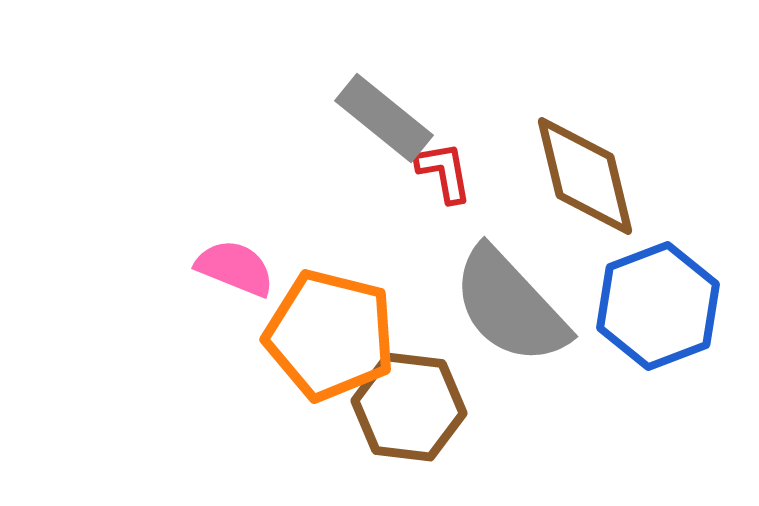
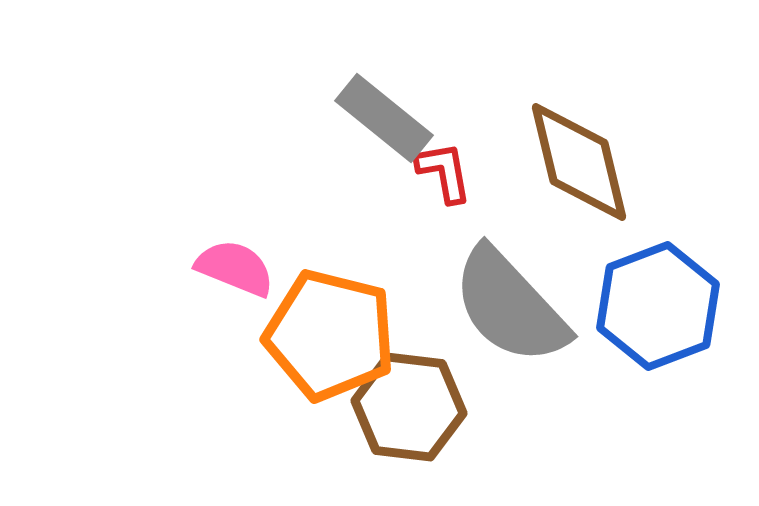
brown diamond: moved 6 px left, 14 px up
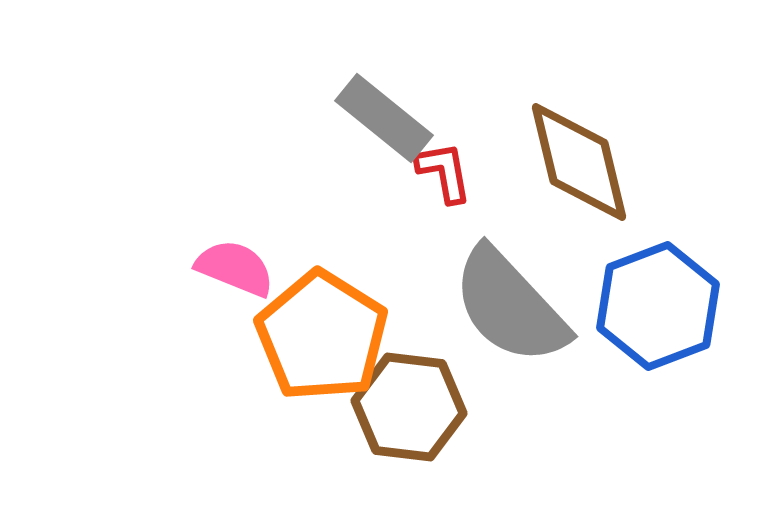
orange pentagon: moved 8 px left, 1 px down; rotated 18 degrees clockwise
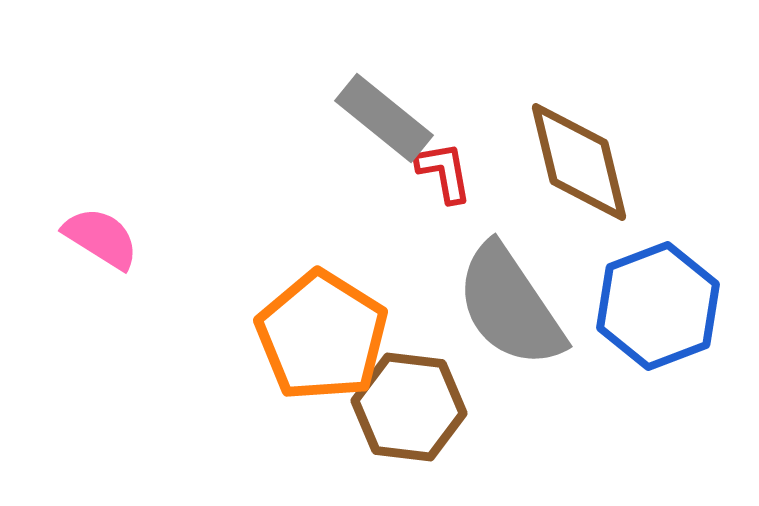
pink semicircle: moved 134 px left, 30 px up; rotated 10 degrees clockwise
gray semicircle: rotated 9 degrees clockwise
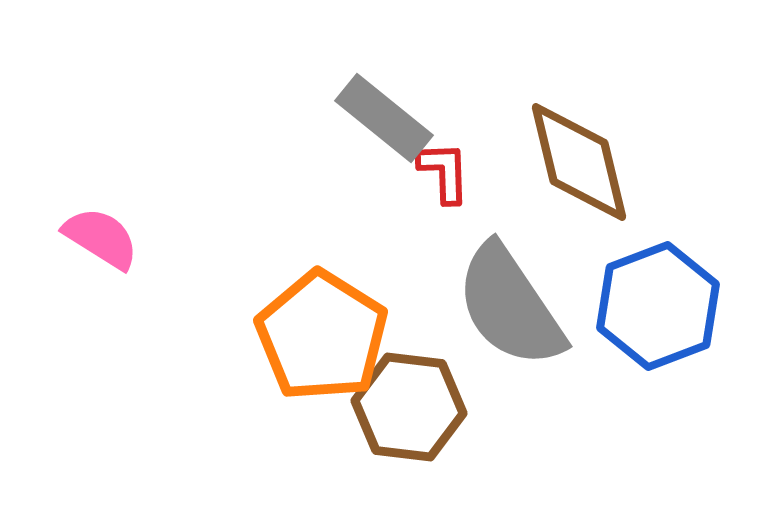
red L-shape: rotated 8 degrees clockwise
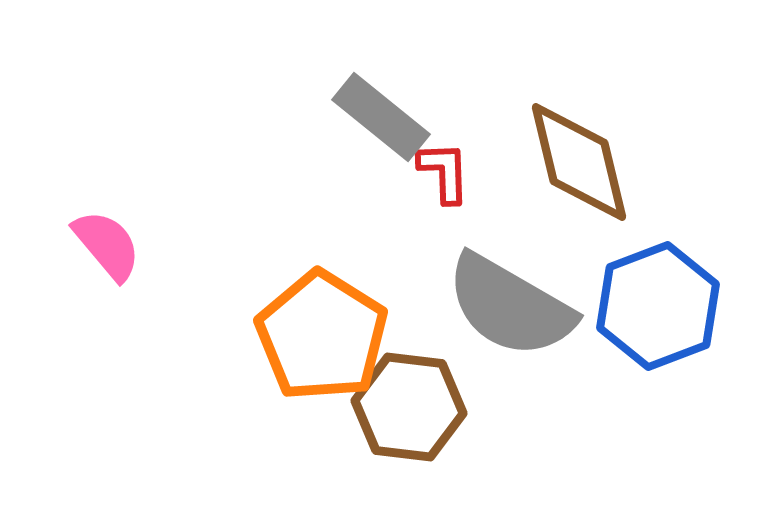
gray rectangle: moved 3 px left, 1 px up
pink semicircle: moved 6 px right, 7 px down; rotated 18 degrees clockwise
gray semicircle: rotated 26 degrees counterclockwise
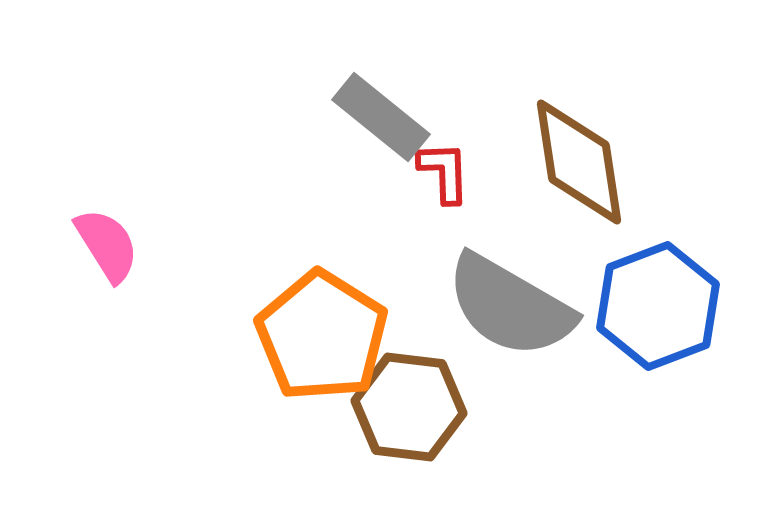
brown diamond: rotated 5 degrees clockwise
pink semicircle: rotated 8 degrees clockwise
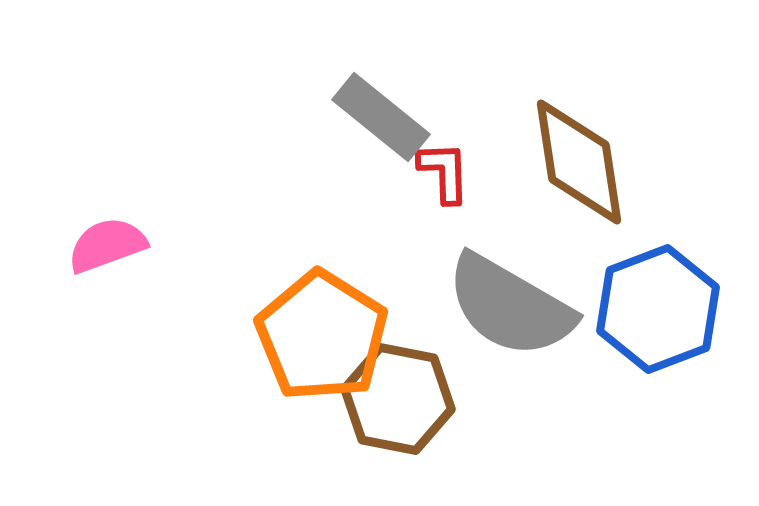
pink semicircle: rotated 78 degrees counterclockwise
blue hexagon: moved 3 px down
brown hexagon: moved 11 px left, 8 px up; rotated 4 degrees clockwise
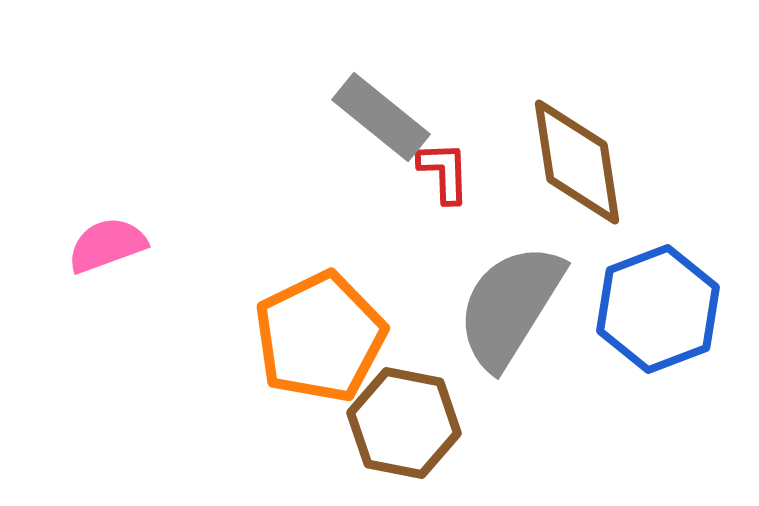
brown diamond: moved 2 px left
gray semicircle: rotated 92 degrees clockwise
orange pentagon: moved 2 px left, 1 px down; rotated 14 degrees clockwise
brown hexagon: moved 6 px right, 24 px down
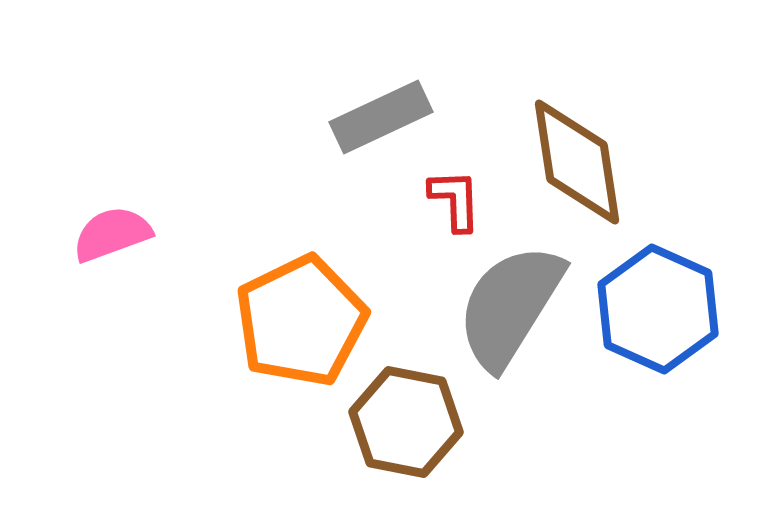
gray rectangle: rotated 64 degrees counterclockwise
red L-shape: moved 11 px right, 28 px down
pink semicircle: moved 5 px right, 11 px up
blue hexagon: rotated 15 degrees counterclockwise
orange pentagon: moved 19 px left, 16 px up
brown hexagon: moved 2 px right, 1 px up
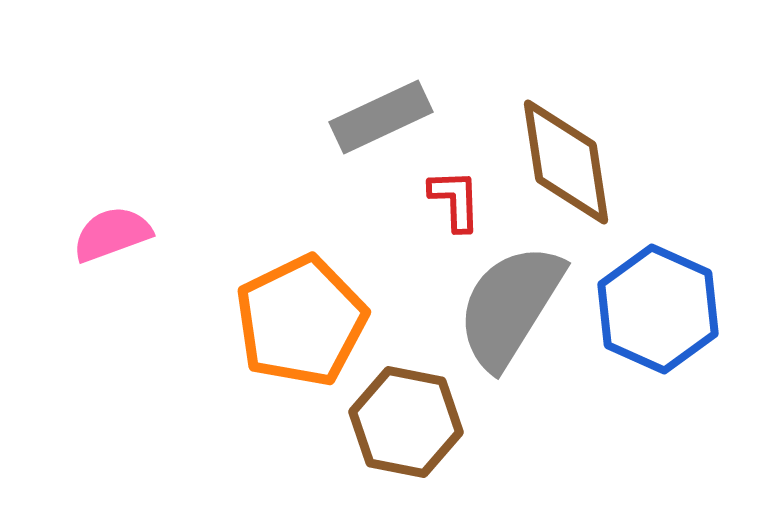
brown diamond: moved 11 px left
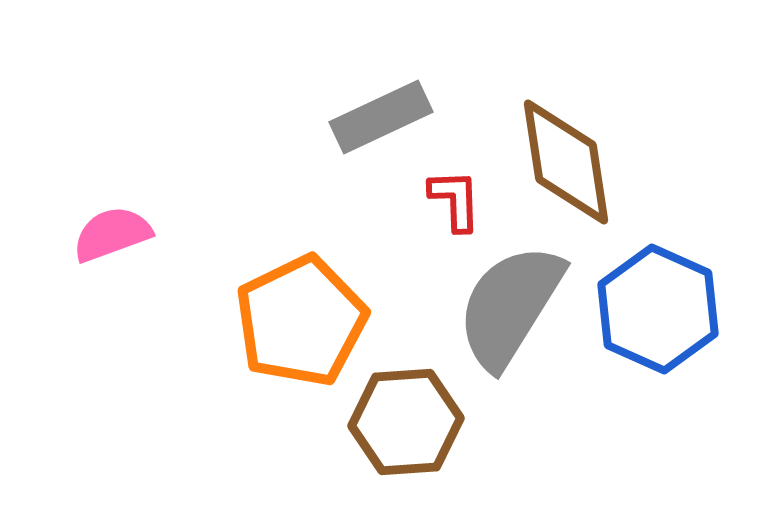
brown hexagon: rotated 15 degrees counterclockwise
